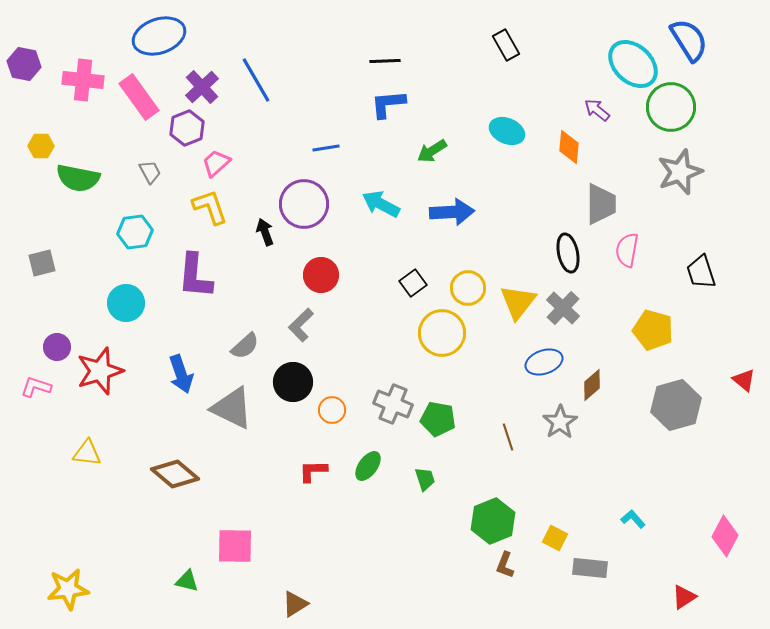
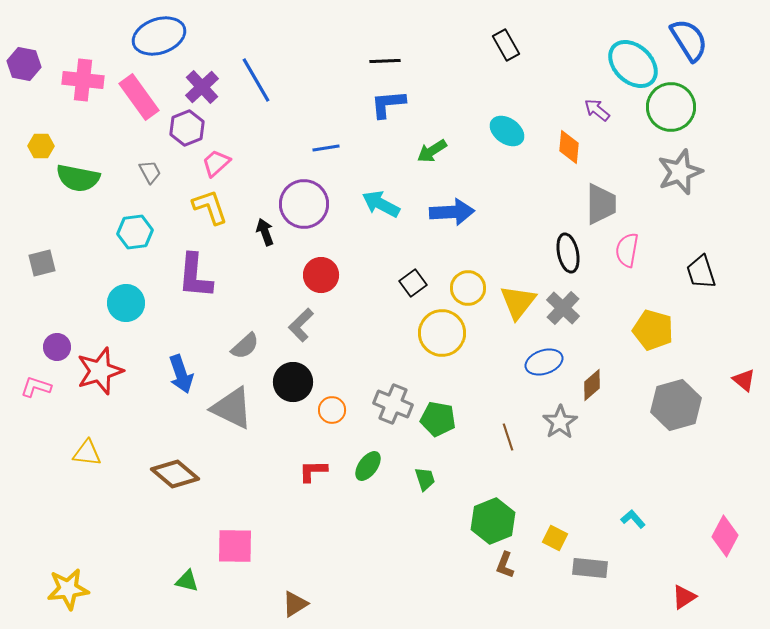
cyan ellipse at (507, 131): rotated 12 degrees clockwise
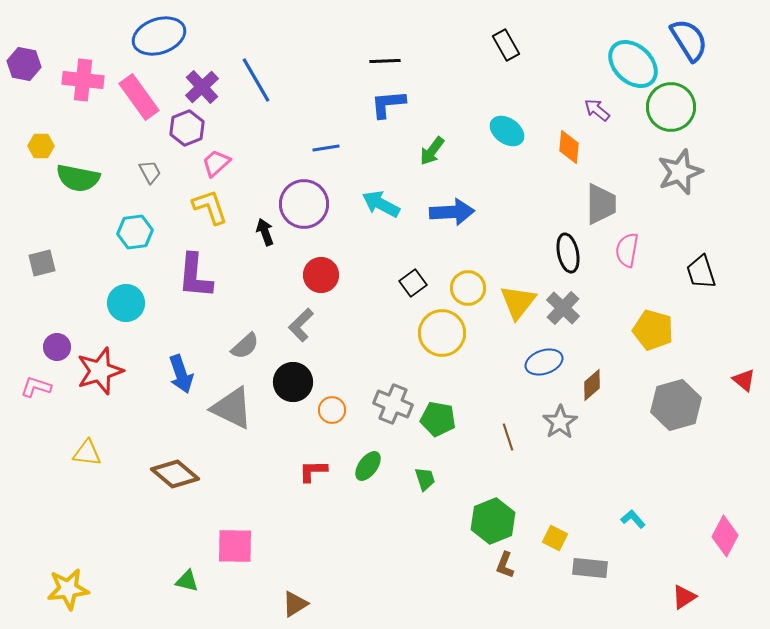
green arrow at (432, 151): rotated 20 degrees counterclockwise
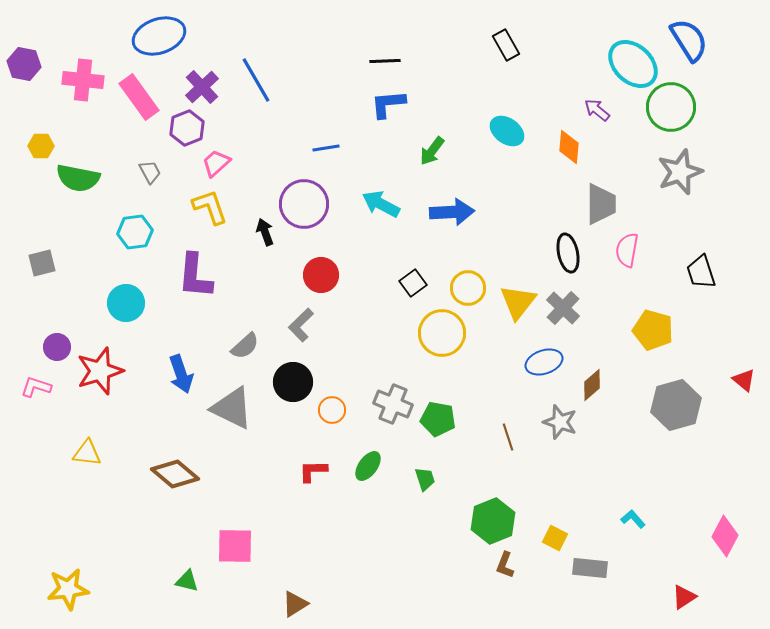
gray star at (560, 422): rotated 20 degrees counterclockwise
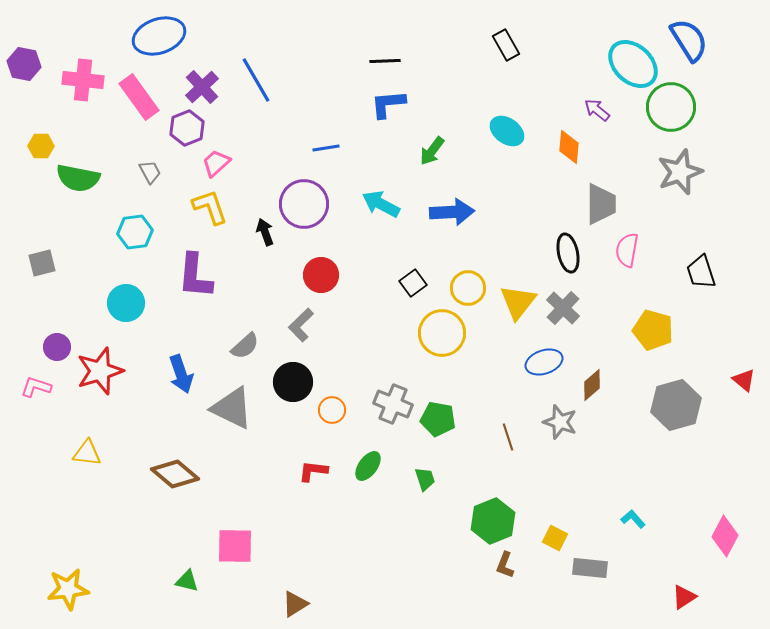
red L-shape at (313, 471): rotated 8 degrees clockwise
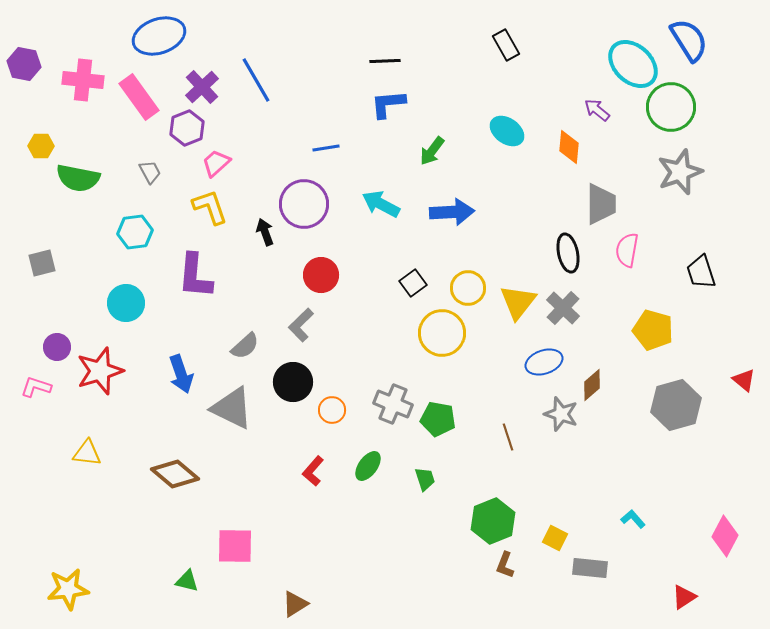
gray star at (560, 422): moved 1 px right, 8 px up
red L-shape at (313, 471): rotated 56 degrees counterclockwise
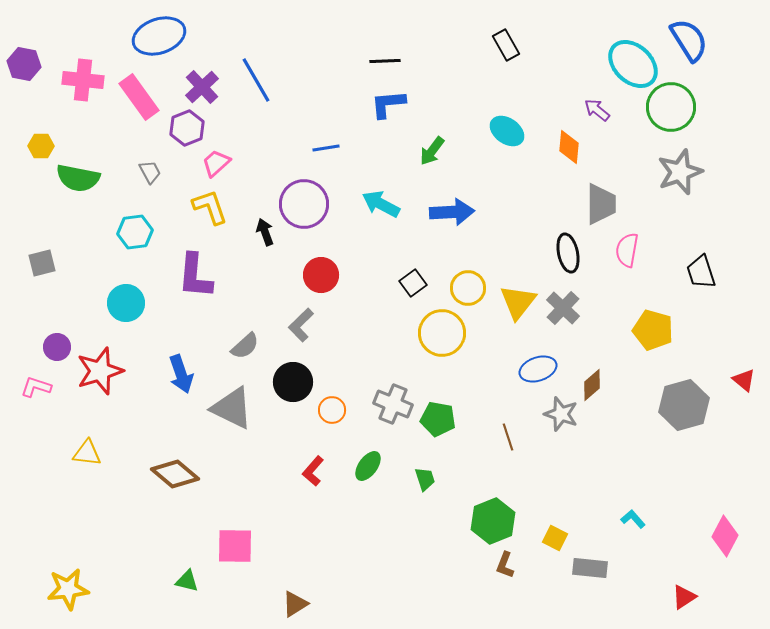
blue ellipse at (544, 362): moved 6 px left, 7 px down
gray hexagon at (676, 405): moved 8 px right
